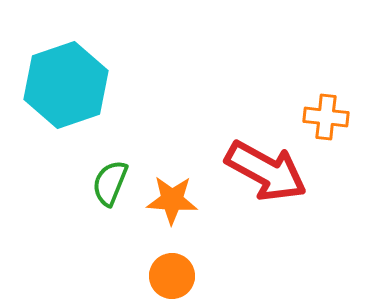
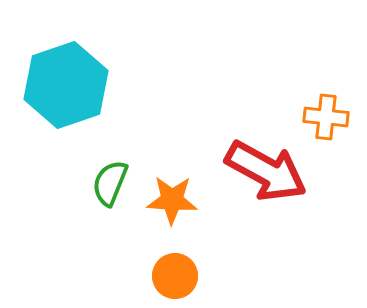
orange circle: moved 3 px right
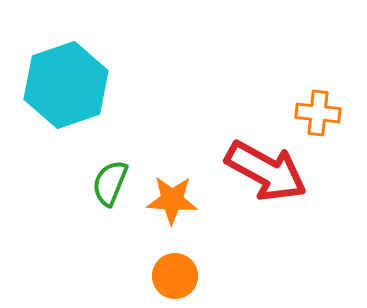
orange cross: moved 8 px left, 4 px up
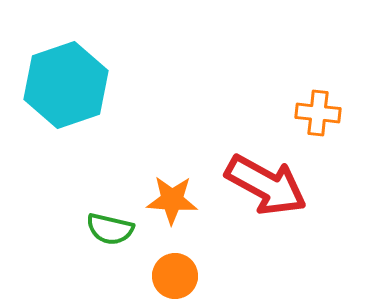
red arrow: moved 14 px down
green semicircle: moved 46 px down; rotated 99 degrees counterclockwise
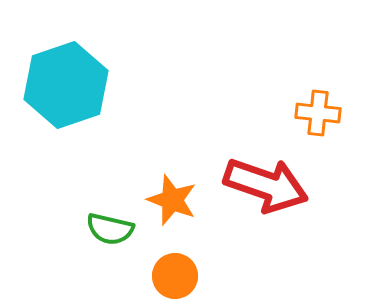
red arrow: rotated 10 degrees counterclockwise
orange star: rotated 18 degrees clockwise
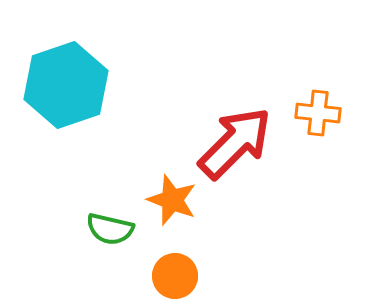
red arrow: moved 31 px left, 42 px up; rotated 64 degrees counterclockwise
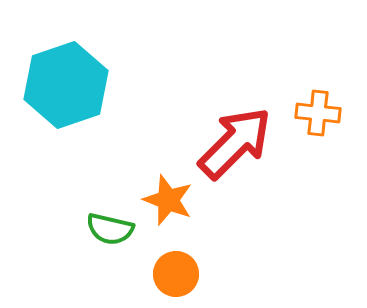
orange star: moved 4 px left
orange circle: moved 1 px right, 2 px up
